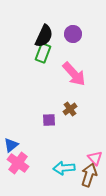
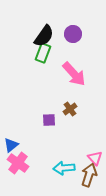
black semicircle: rotated 10 degrees clockwise
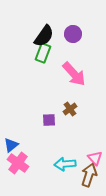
cyan arrow: moved 1 px right, 4 px up
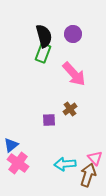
black semicircle: rotated 50 degrees counterclockwise
brown arrow: moved 1 px left
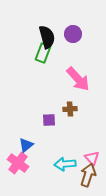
black semicircle: moved 3 px right, 1 px down
pink arrow: moved 4 px right, 5 px down
brown cross: rotated 32 degrees clockwise
blue triangle: moved 15 px right
pink triangle: moved 3 px left
